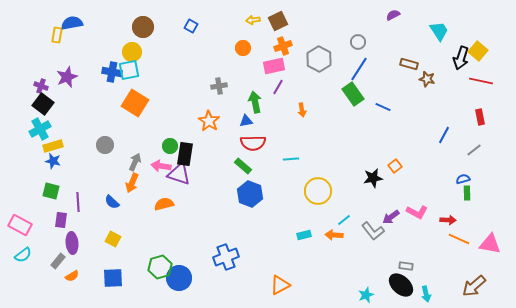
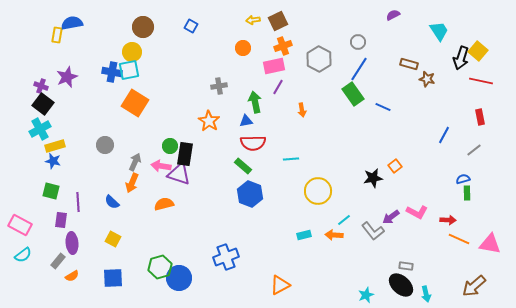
yellow rectangle at (53, 146): moved 2 px right
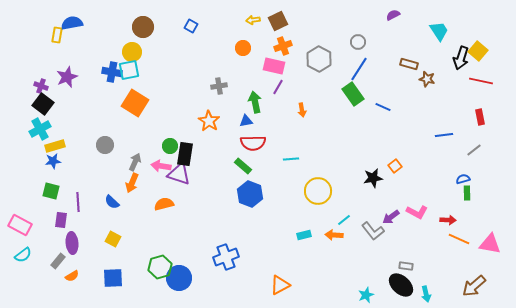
pink rectangle at (274, 66): rotated 25 degrees clockwise
blue line at (444, 135): rotated 54 degrees clockwise
blue star at (53, 161): rotated 21 degrees counterclockwise
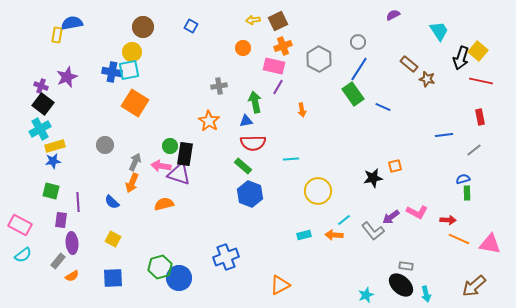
brown rectangle at (409, 64): rotated 24 degrees clockwise
orange square at (395, 166): rotated 24 degrees clockwise
